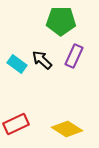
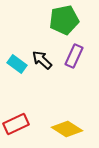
green pentagon: moved 3 px right, 1 px up; rotated 12 degrees counterclockwise
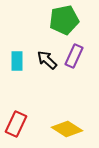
black arrow: moved 5 px right
cyan rectangle: moved 3 px up; rotated 54 degrees clockwise
red rectangle: rotated 40 degrees counterclockwise
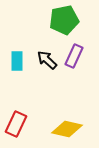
yellow diamond: rotated 20 degrees counterclockwise
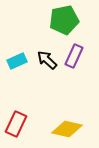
cyan rectangle: rotated 66 degrees clockwise
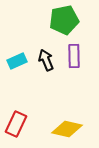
purple rectangle: rotated 25 degrees counterclockwise
black arrow: moved 1 px left; rotated 25 degrees clockwise
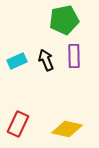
red rectangle: moved 2 px right
